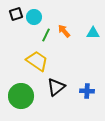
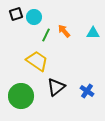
blue cross: rotated 32 degrees clockwise
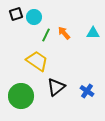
orange arrow: moved 2 px down
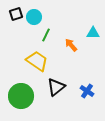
orange arrow: moved 7 px right, 12 px down
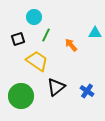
black square: moved 2 px right, 25 px down
cyan triangle: moved 2 px right
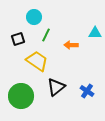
orange arrow: rotated 48 degrees counterclockwise
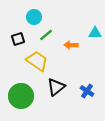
green line: rotated 24 degrees clockwise
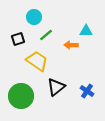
cyan triangle: moved 9 px left, 2 px up
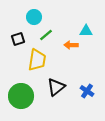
yellow trapezoid: moved 1 px up; rotated 65 degrees clockwise
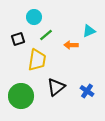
cyan triangle: moved 3 px right; rotated 24 degrees counterclockwise
